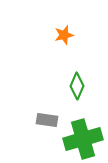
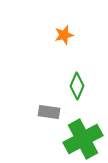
gray rectangle: moved 2 px right, 8 px up
green cross: rotated 12 degrees counterclockwise
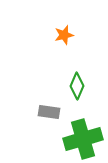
green cross: rotated 12 degrees clockwise
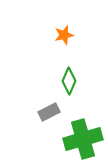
green diamond: moved 8 px left, 5 px up
gray rectangle: rotated 35 degrees counterclockwise
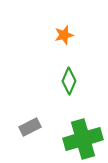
gray rectangle: moved 19 px left, 15 px down
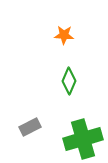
orange star: rotated 18 degrees clockwise
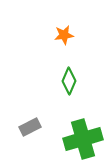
orange star: rotated 12 degrees counterclockwise
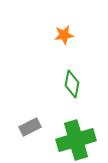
green diamond: moved 3 px right, 3 px down; rotated 12 degrees counterclockwise
green cross: moved 7 px left, 1 px down
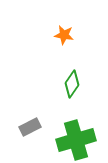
orange star: rotated 18 degrees clockwise
green diamond: rotated 24 degrees clockwise
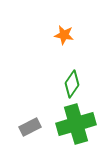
green cross: moved 16 px up
